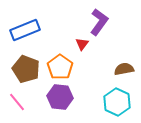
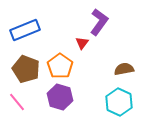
red triangle: moved 1 px up
orange pentagon: moved 1 px up
purple hexagon: rotated 10 degrees clockwise
cyan hexagon: moved 2 px right
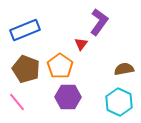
red triangle: moved 1 px left, 1 px down
purple hexagon: moved 8 px right; rotated 15 degrees counterclockwise
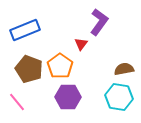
brown pentagon: moved 3 px right
cyan hexagon: moved 5 px up; rotated 16 degrees counterclockwise
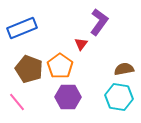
blue rectangle: moved 3 px left, 2 px up
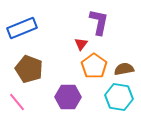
purple L-shape: rotated 24 degrees counterclockwise
orange pentagon: moved 34 px right
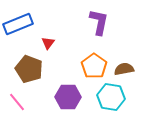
blue rectangle: moved 4 px left, 4 px up
red triangle: moved 33 px left, 1 px up
cyan hexagon: moved 8 px left
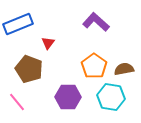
purple L-shape: moved 3 px left; rotated 60 degrees counterclockwise
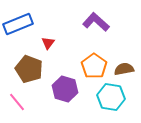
purple hexagon: moved 3 px left, 8 px up; rotated 15 degrees clockwise
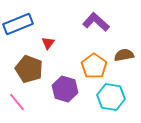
brown semicircle: moved 14 px up
